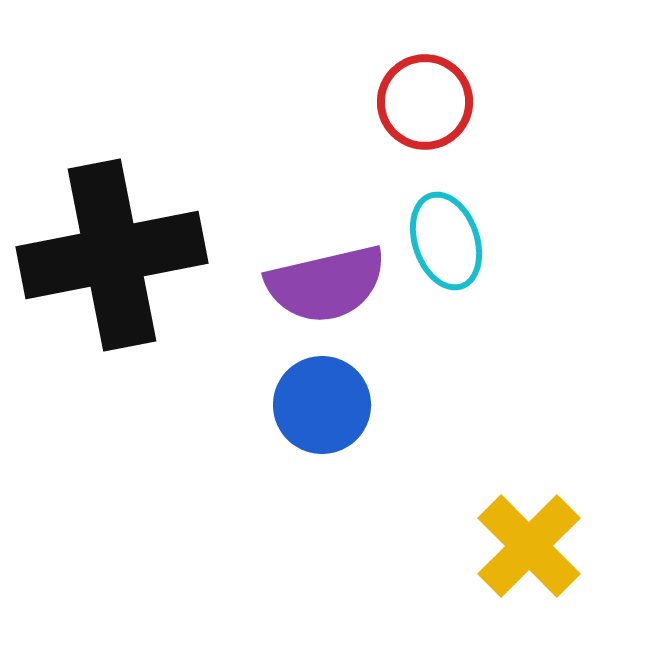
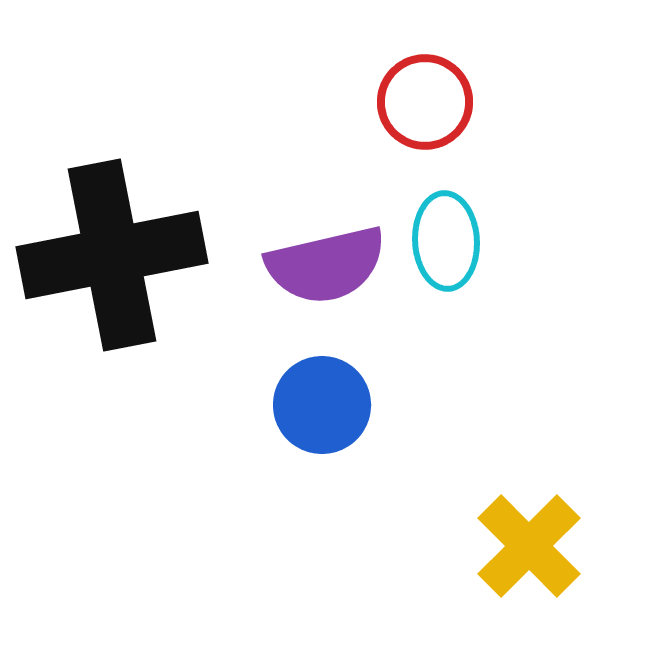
cyan ellipse: rotated 16 degrees clockwise
purple semicircle: moved 19 px up
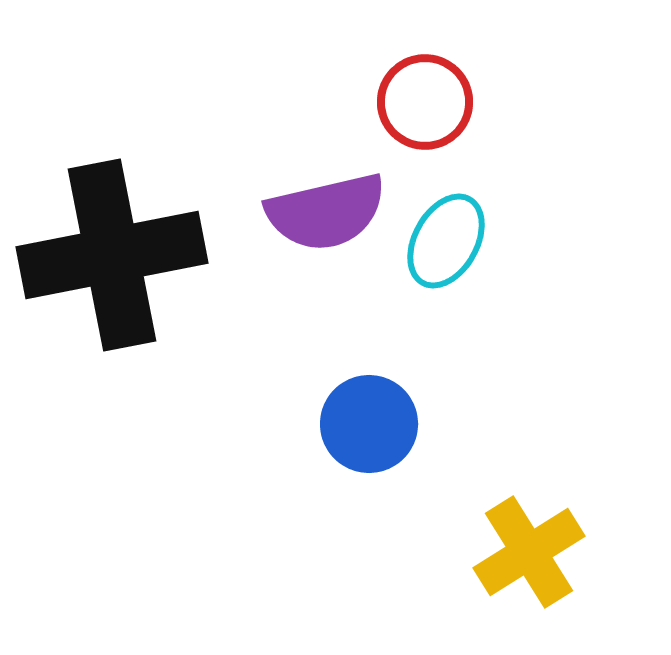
cyan ellipse: rotated 32 degrees clockwise
purple semicircle: moved 53 px up
blue circle: moved 47 px right, 19 px down
yellow cross: moved 6 px down; rotated 13 degrees clockwise
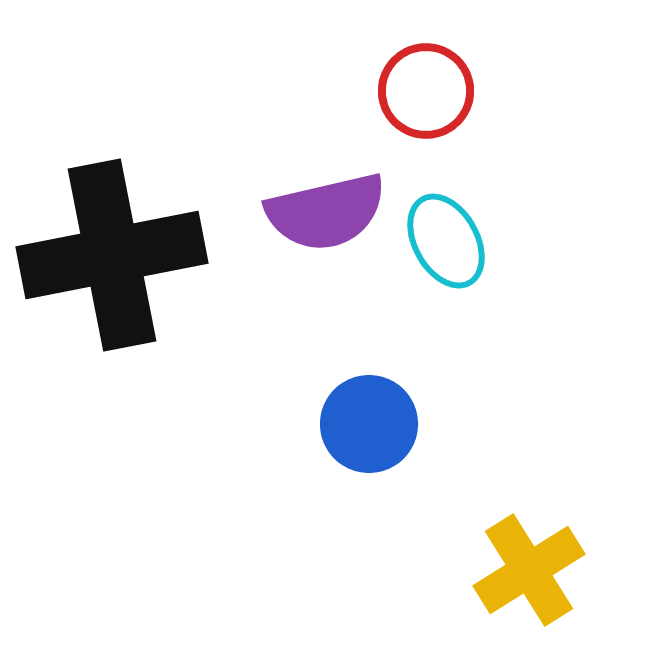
red circle: moved 1 px right, 11 px up
cyan ellipse: rotated 58 degrees counterclockwise
yellow cross: moved 18 px down
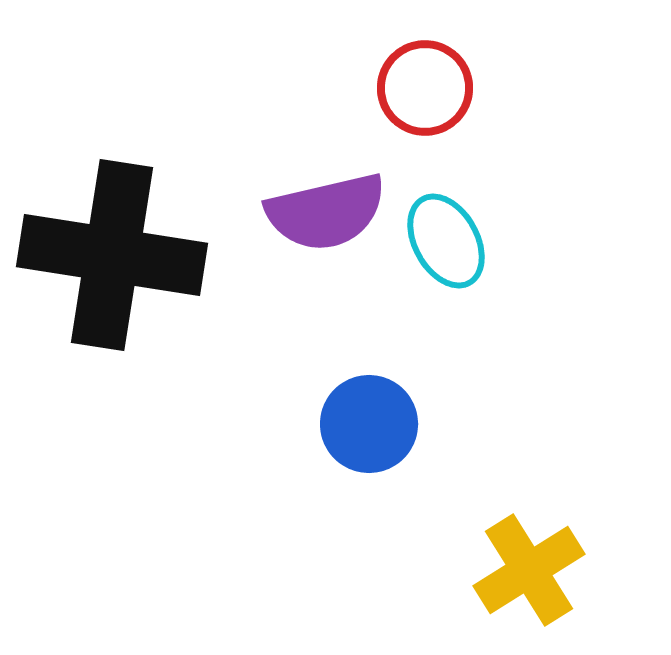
red circle: moved 1 px left, 3 px up
black cross: rotated 20 degrees clockwise
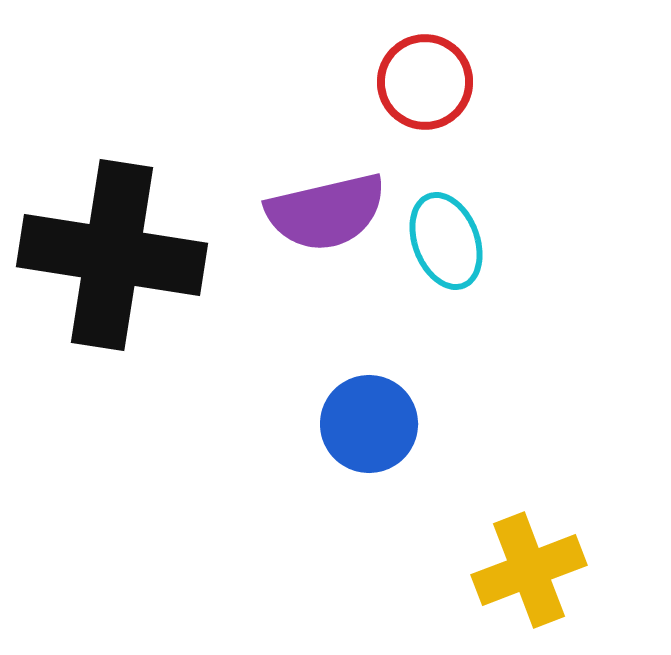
red circle: moved 6 px up
cyan ellipse: rotated 8 degrees clockwise
yellow cross: rotated 11 degrees clockwise
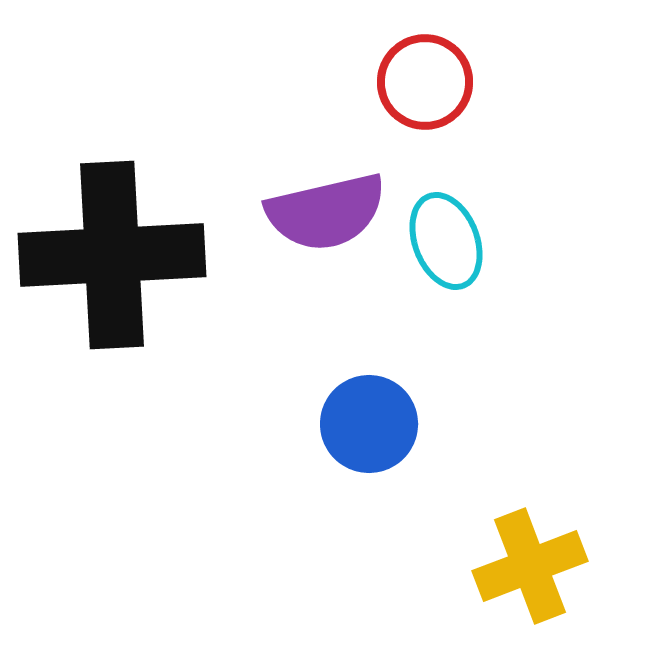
black cross: rotated 12 degrees counterclockwise
yellow cross: moved 1 px right, 4 px up
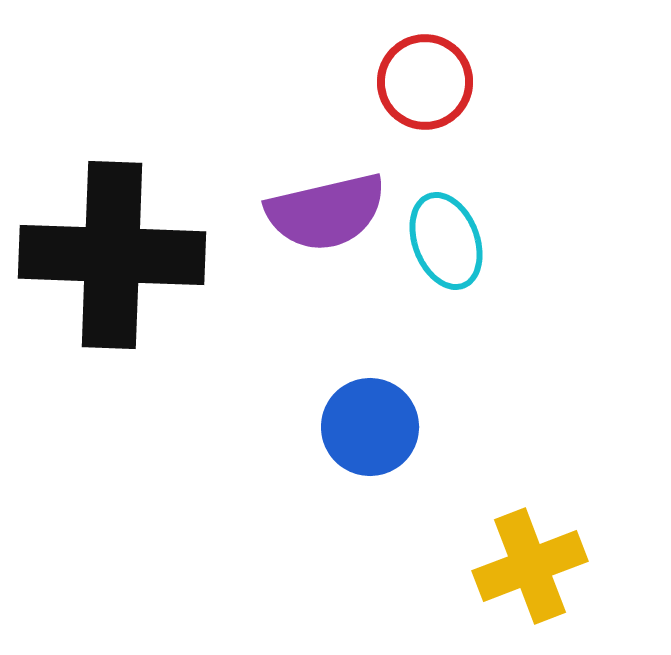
black cross: rotated 5 degrees clockwise
blue circle: moved 1 px right, 3 px down
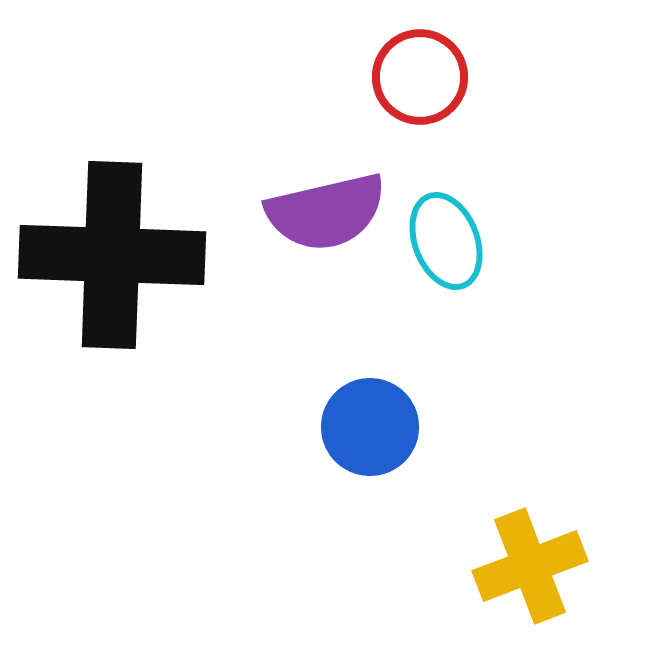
red circle: moved 5 px left, 5 px up
